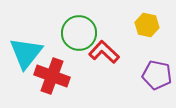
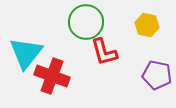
green circle: moved 7 px right, 11 px up
red L-shape: rotated 148 degrees counterclockwise
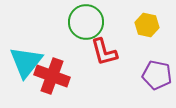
cyan triangle: moved 9 px down
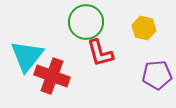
yellow hexagon: moved 3 px left, 3 px down
red L-shape: moved 4 px left, 1 px down
cyan triangle: moved 1 px right, 6 px up
purple pentagon: rotated 16 degrees counterclockwise
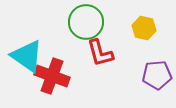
cyan triangle: rotated 33 degrees counterclockwise
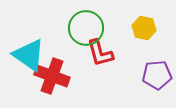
green circle: moved 6 px down
cyan triangle: moved 2 px right, 1 px up
